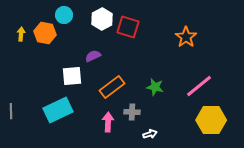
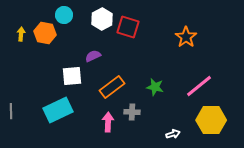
white arrow: moved 23 px right
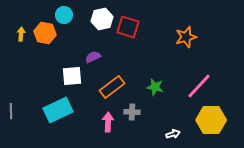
white hexagon: rotated 15 degrees clockwise
orange star: rotated 20 degrees clockwise
purple semicircle: moved 1 px down
pink line: rotated 8 degrees counterclockwise
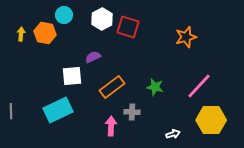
white hexagon: rotated 15 degrees counterclockwise
pink arrow: moved 3 px right, 4 px down
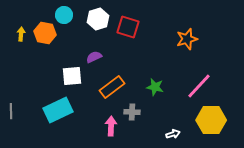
white hexagon: moved 4 px left; rotated 10 degrees clockwise
orange star: moved 1 px right, 2 px down
purple semicircle: moved 1 px right
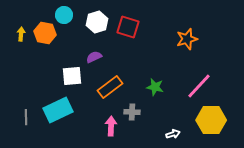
white hexagon: moved 1 px left, 3 px down
orange rectangle: moved 2 px left
gray line: moved 15 px right, 6 px down
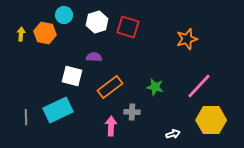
purple semicircle: rotated 28 degrees clockwise
white square: rotated 20 degrees clockwise
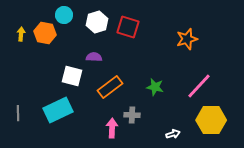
gray cross: moved 3 px down
gray line: moved 8 px left, 4 px up
pink arrow: moved 1 px right, 2 px down
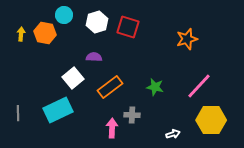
white square: moved 1 px right, 2 px down; rotated 35 degrees clockwise
